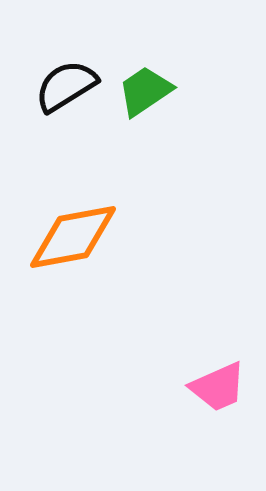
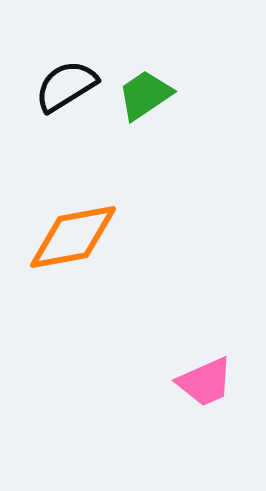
green trapezoid: moved 4 px down
pink trapezoid: moved 13 px left, 5 px up
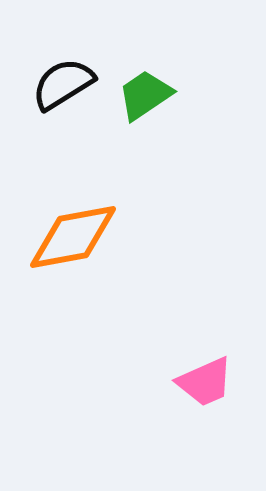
black semicircle: moved 3 px left, 2 px up
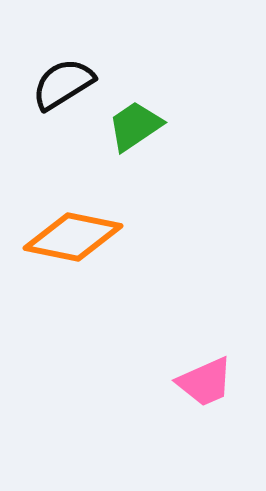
green trapezoid: moved 10 px left, 31 px down
orange diamond: rotated 22 degrees clockwise
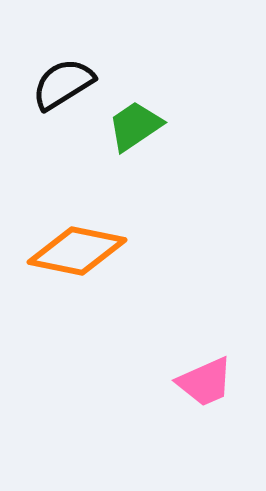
orange diamond: moved 4 px right, 14 px down
